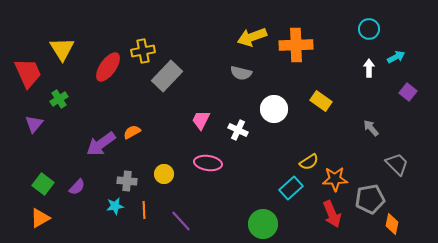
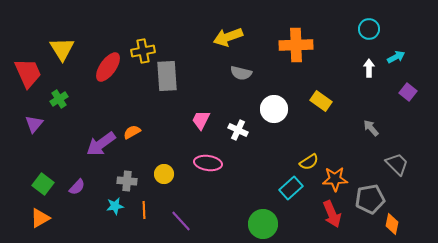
yellow arrow: moved 24 px left
gray rectangle: rotated 48 degrees counterclockwise
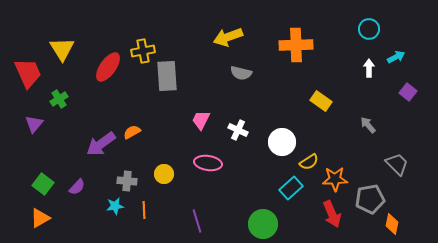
white circle: moved 8 px right, 33 px down
gray arrow: moved 3 px left, 3 px up
purple line: moved 16 px right; rotated 25 degrees clockwise
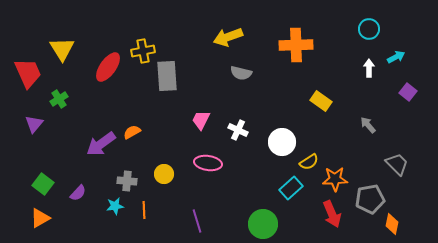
purple semicircle: moved 1 px right, 6 px down
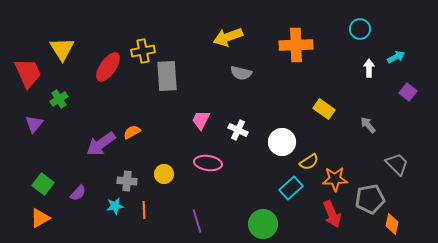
cyan circle: moved 9 px left
yellow rectangle: moved 3 px right, 8 px down
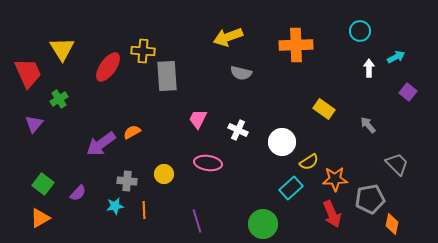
cyan circle: moved 2 px down
yellow cross: rotated 15 degrees clockwise
pink trapezoid: moved 3 px left, 1 px up
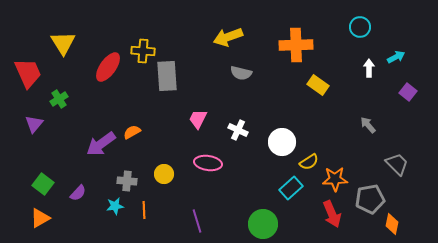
cyan circle: moved 4 px up
yellow triangle: moved 1 px right, 6 px up
yellow rectangle: moved 6 px left, 24 px up
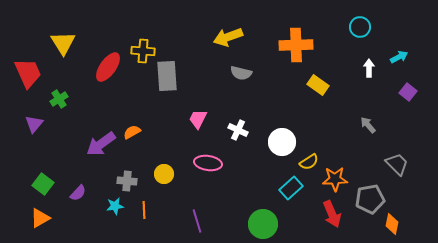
cyan arrow: moved 3 px right
